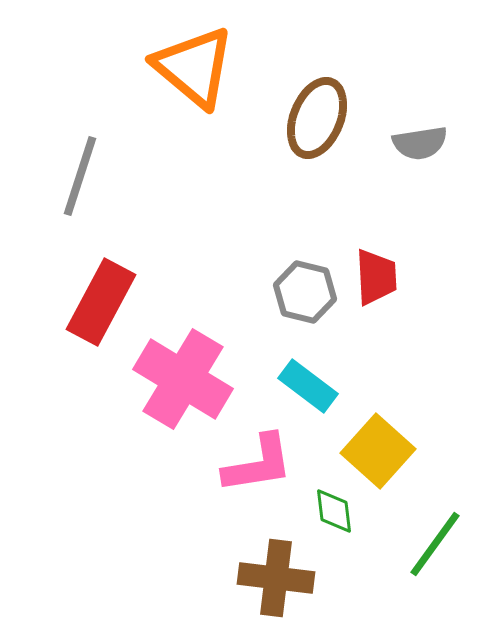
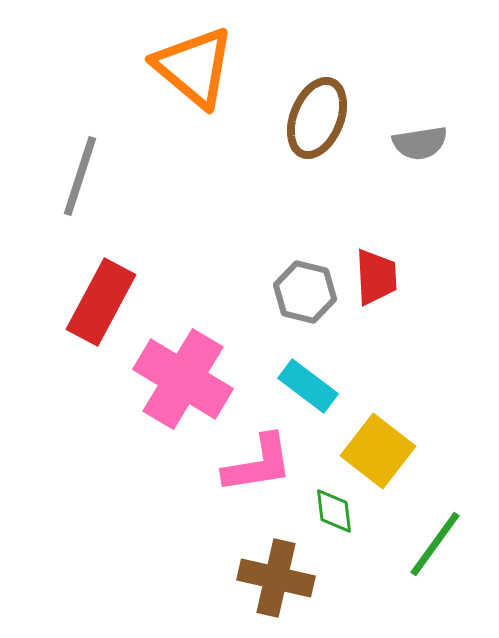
yellow square: rotated 4 degrees counterclockwise
brown cross: rotated 6 degrees clockwise
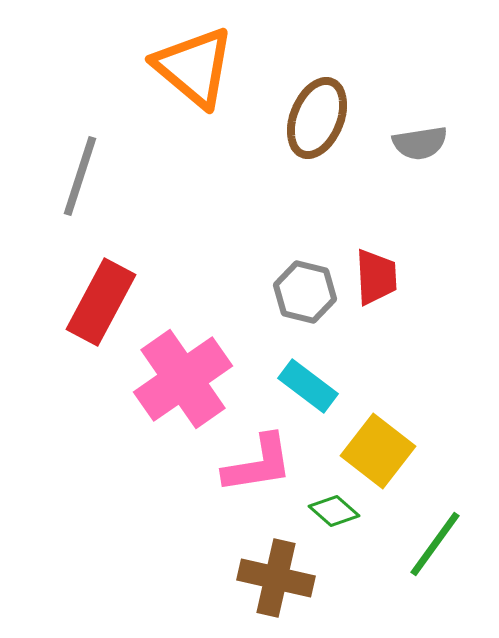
pink cross: rotated 24 degrees clockwise
green diamond: rotated 42 degrees counterclockwise
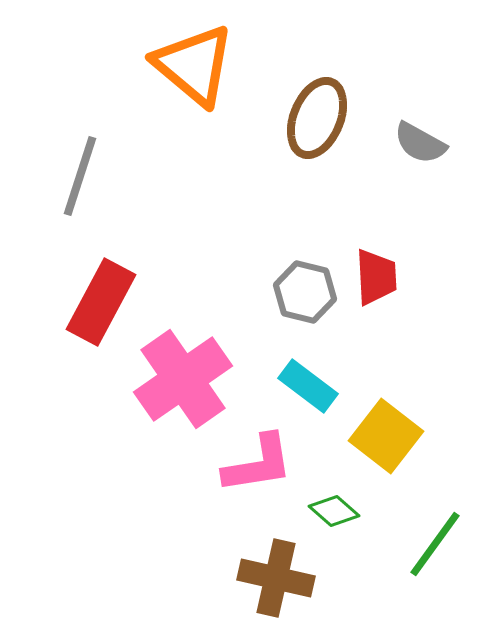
orange triangle: moved 2 px up
gray semicircle: rotated 38 degrees clockwise
yellow square: moved 8 px right, 15 px up
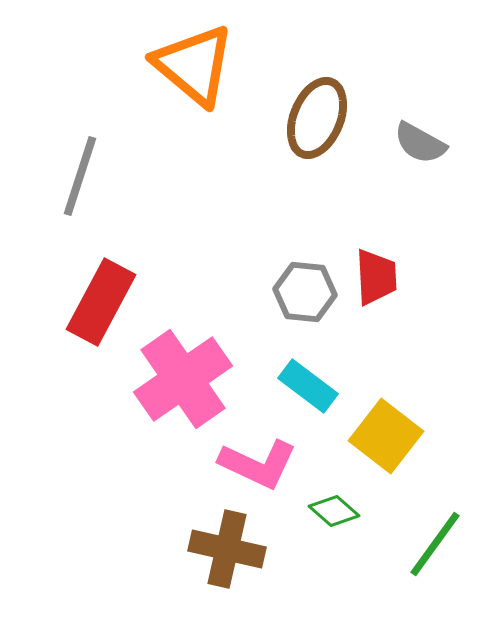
gray hexagon: rotated 8 degrees counterclockwise
pink L-shape: rotated 34 degrees clockwise
brown cross: moved 49 px left, 29 px up
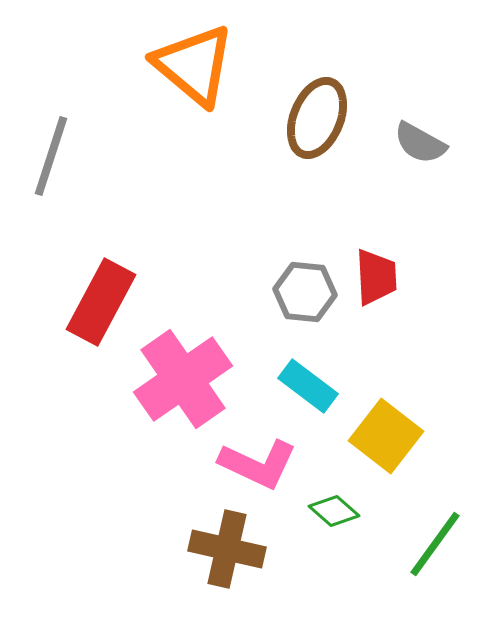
gray line: moved 29 px left, 20 px up
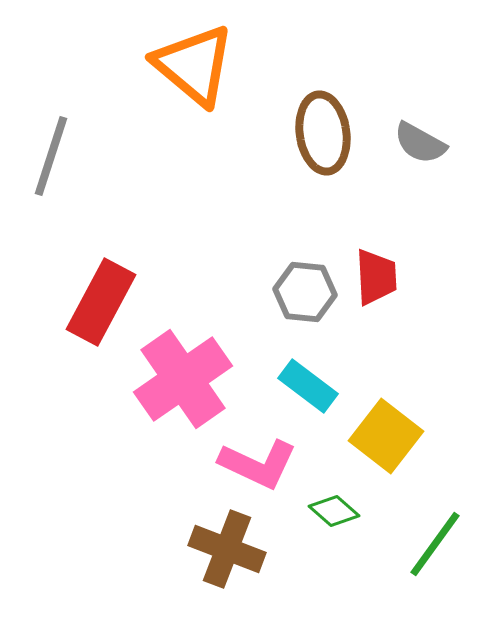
brown ellipse: moved 6 px right, 15 px down; rotated 30 degrees counterclockwise
brown cross: rotated 8 degrees clockwise
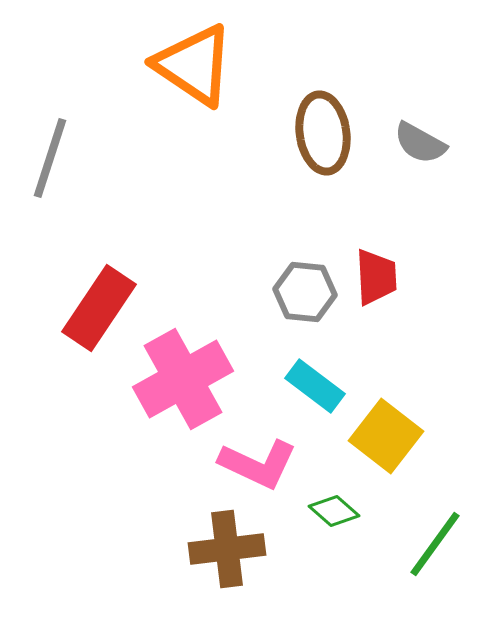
orange triangle: rotated 6 degrees counterclockwise
gray line: moved 1 px left, 2 px down
red rectangle: moved 2 px left, 6 px down; rotated 6 degrees clockwise
pink cross: rotated 6 degrees clockwise
cyan rectangle: moved 7 px right
brown cross: rotated 28 degrees counterclockwise
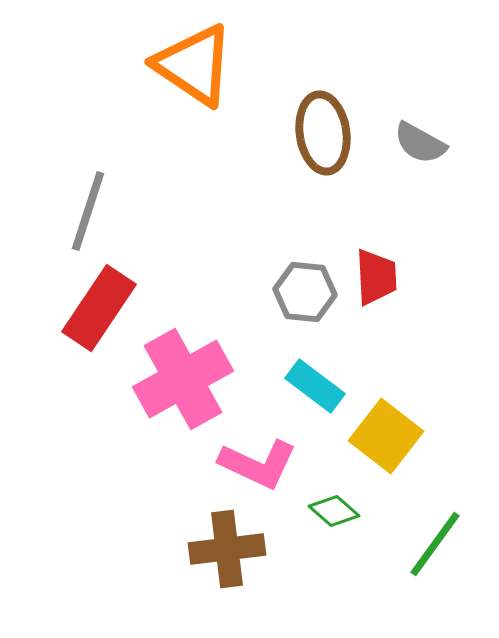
gray line: moved 38 px right, 53 px down
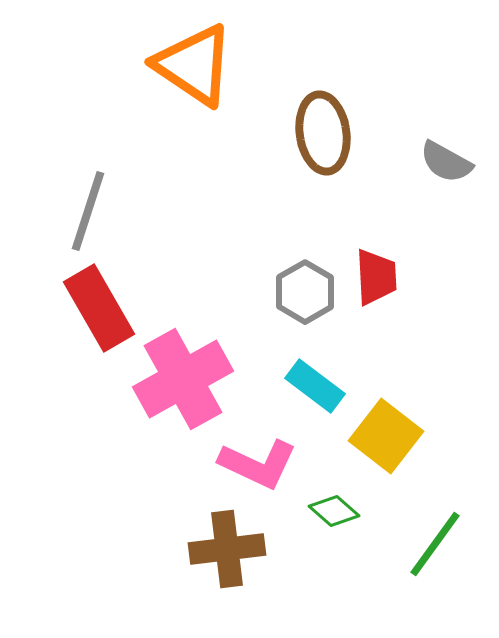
gray semicircle: moved 26 px right, 19 px down
gray hexagon: rotated 24 degrees clockwise
red rectangle: rotated 64 degrees counterclockwise
